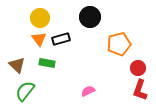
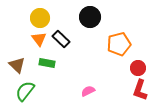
black rectangle: rotated 60 degrees clockwise
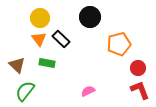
red L-shape: rotated 140 degrees clockwise
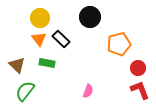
pink semicircle: rotated 136 degrees clockwise
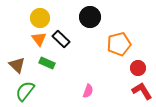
green rectangle: rotated 14 degrees clockwise
red L-shape: moved 2 px right, 1 px down; rotated 10 degrees counterclockwise
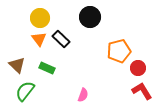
orange pentagon: moved 7 px down
green rectangle: moved 5 px down
pink semicircle: moved 5 px left, 4 px down
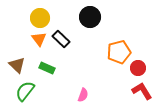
orange pentagon: moved 1 px down
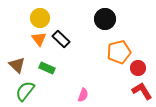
black circle: moved 15 px right, 2 px down
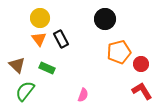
black rectangle: rotated 18 degrees clockwise
red circle: moved 3 px right, 4 px up
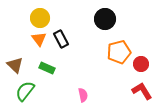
brown triangle: moved 2 px left
pink semicircle: rotated 32 degrees counterclockwise
